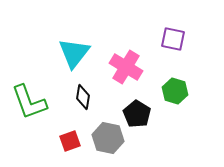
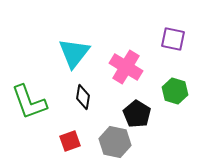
gray hexagon: moved 7 px right, 4 px down
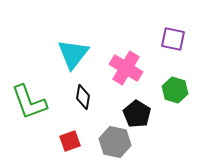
cyan triangle: moved 1 px left, 1 px down
pink cross: moved 1 px down
green hexagon: moved 1 px up
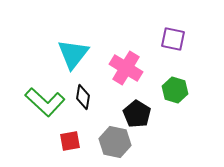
green L-shape: moved 16 px right; rotated 27 degrees counterclockwise
red square: rotated 10 degrees clockwise
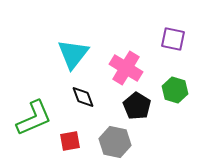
black diamond: rotated 30 degrees counterclockwise
green L-shape: moved 11 px left, 16 px down; rotated 66 degrees counterclockwise
black pentagon: moved 8 px up
